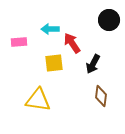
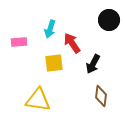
cyan arrow: rotated 72 degrees counterclockwise
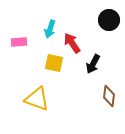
yellow square: rotated 18 degrees clockwise
brown diamond: moved 8 px right
yellow triangle: moved 1 px left, 1 px up; rotated 12 degrees clockwise
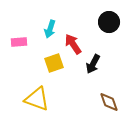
black circle: moved 2 px down
red arrow: moved 1 px right, 1 px down
yellow square: rotated 30 degrees counterclockwise
brown diamond: moved 6 px down; rotated 25 degrees counterclockwise
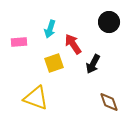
yellow triangle: moved 1 px left, 1 px up
